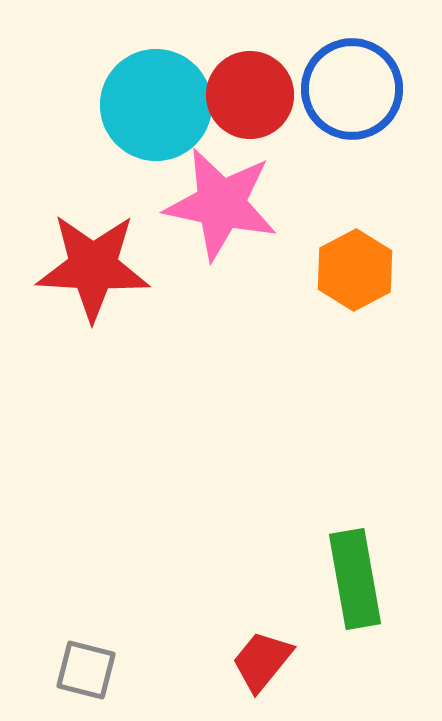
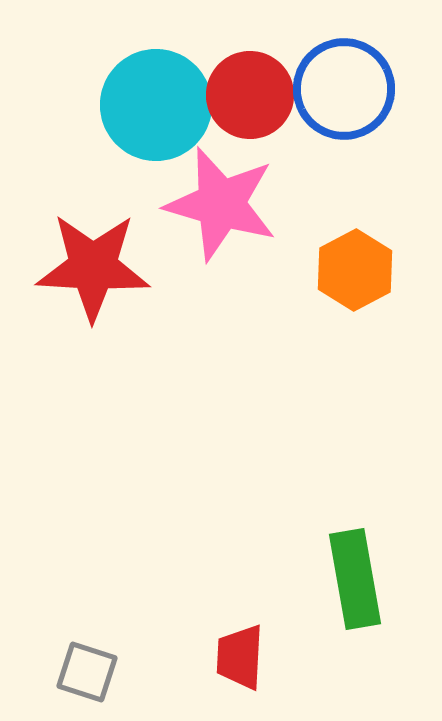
blue circle: moved 8 px left
pink star: rotated 4 degrees clockwise
red trapezoid: moved 22 px left, 4 px up; rotated 36 degrees counterclockwise
gray square: moved 1 px right, 2 px down; rotated 4 degrees clockwise
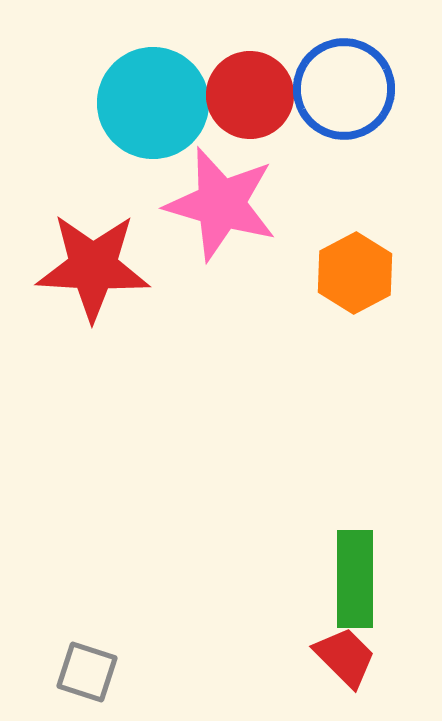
cyan circle: moved 3 px left, 2 px up
orange hexagon: moved 3 px down
green rectangle: rotated 10 degrees clockwise
red trapezoid: moved 105 px right; rotated 132 degrees clockwise
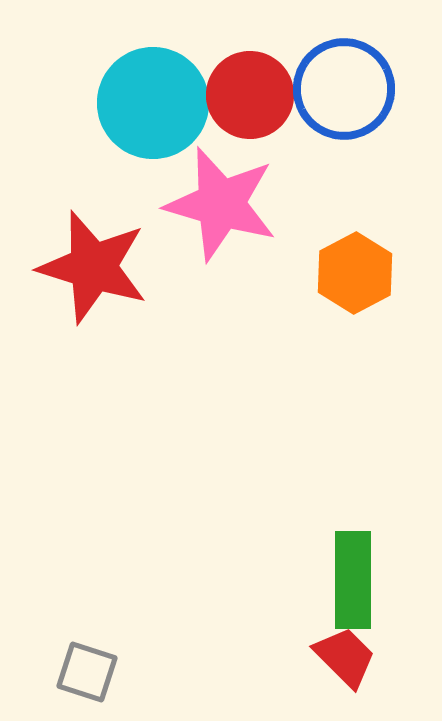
red star: rotated 14 degrees clockwise
green rectangle: moved 2 px left, 1 px down
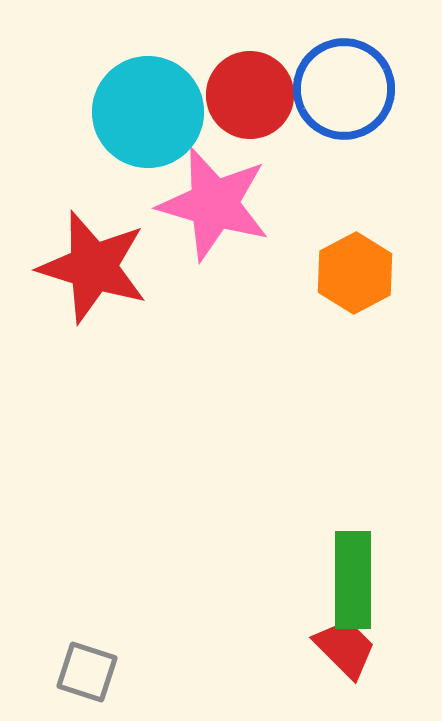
cyan circle: moved 5 px left, 9 px down
pink star: moved 7 px left
red trapezoid: moved 9 px up
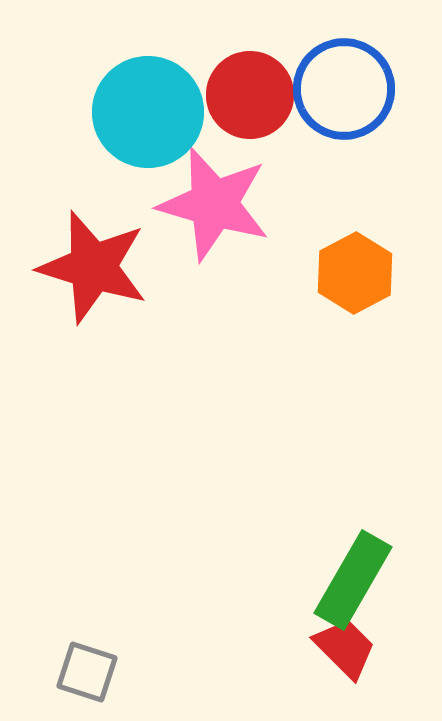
green rectangle: rotated 30 degrees clockwise
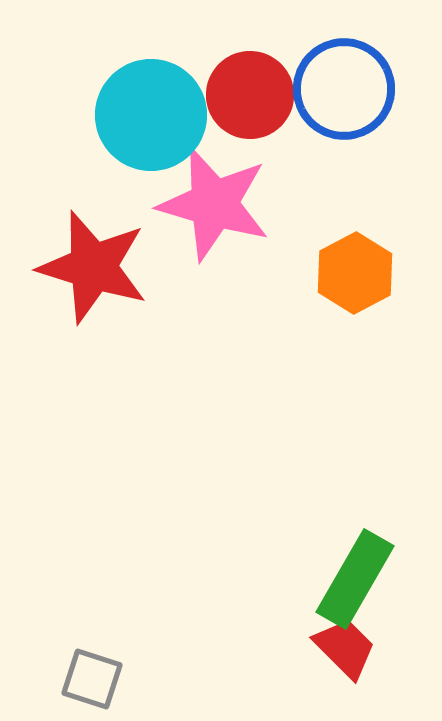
cyan circle: moved 3 px right, 3 px down
green rectangle: moved 2 px right, 1 px up
gray square: moved 5 px right, 7 px down
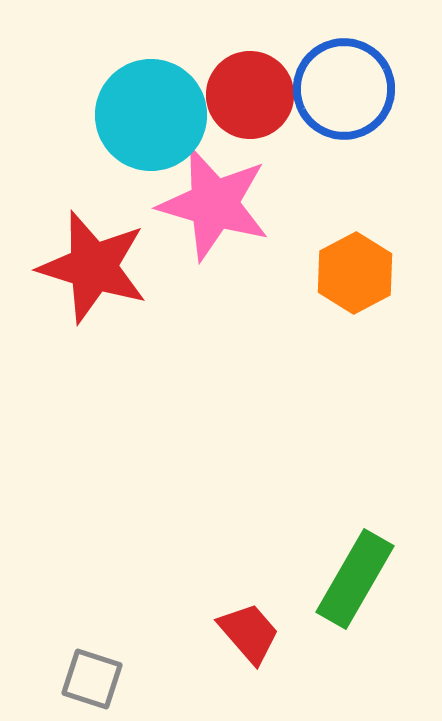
red trapezoid: moved 96 px left, 15 px up; rotated 4 degrees clockwise
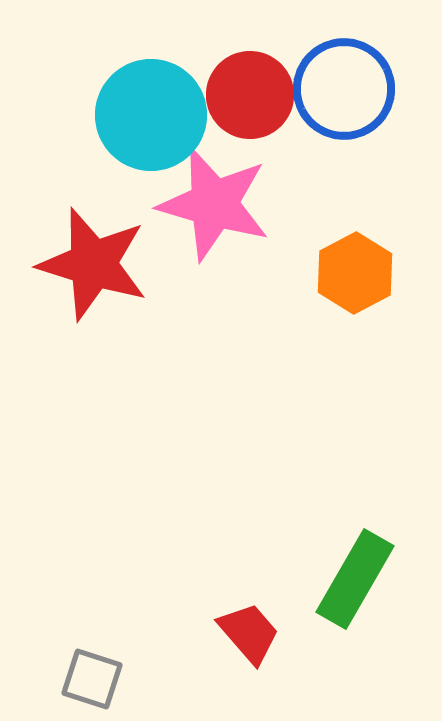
red star: moved 3 px up
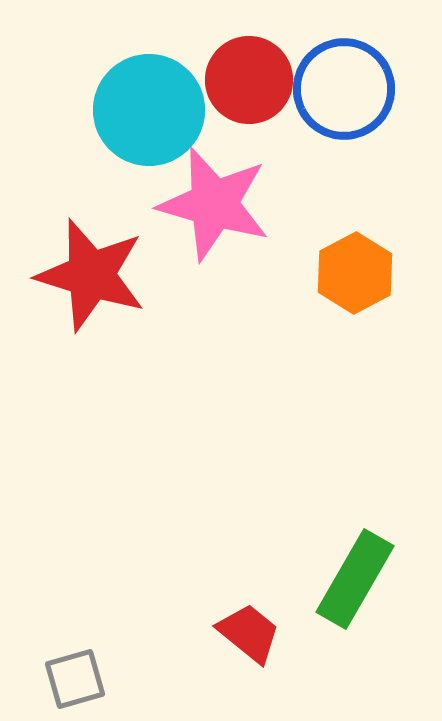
red circle: moved 1 px left, 15 px up
cyan circle: moved 2 px left, 5 px up
red star: moved 2 px left, 11 px down
red trapezoid: rotated 10 degrees counterclockwise
gray square: moved 17 px left; rotated 34 degrees counterclockwise
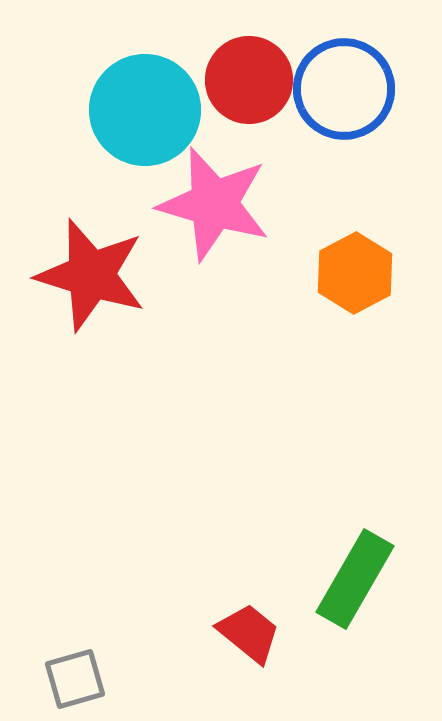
cyan circle: moved 4 px left
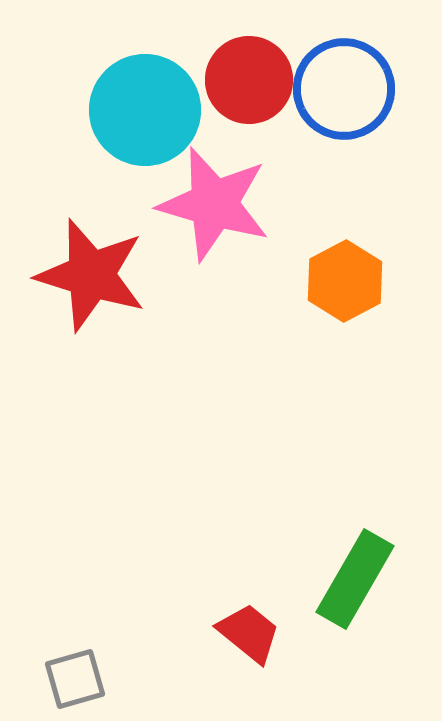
orange hexagon: moved 10 px left, 8 px down
